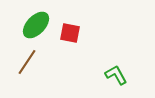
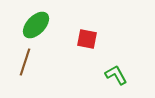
red square: moved 17 px right, 6 px down
brown line: moved 2 px left; rotated 16 degrees counterclockwise
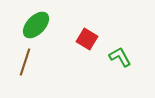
red square: rotated 20 degrees clockwise
green L-shape: moved 4 px right, 18 px up
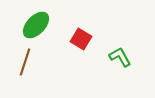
red square: moved 6 px left
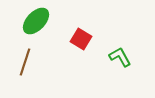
green ellipse: moved 4 px up
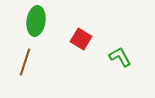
green ellipse: rotated 36 degrees counterclockwise
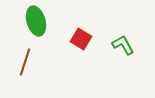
green ellipse: rotated 24 degrees counterclockwise
green L-shape: moved 3 px right, 12 px up
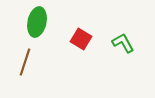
green ellipse: moved 1 px right, 1 px down; rotated 28 degrees clockwise
green L-shape: moved 2 px up
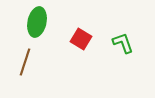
green L-shape: rotated 10 degrees clockwise
